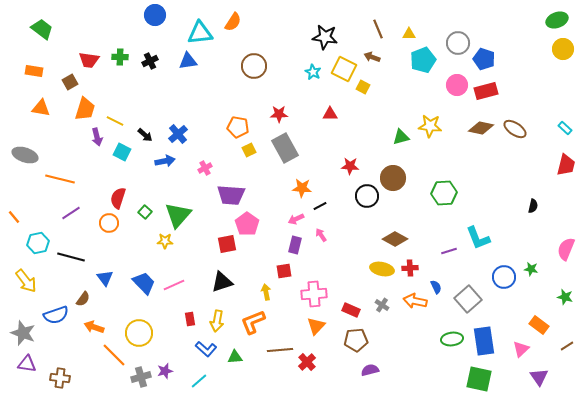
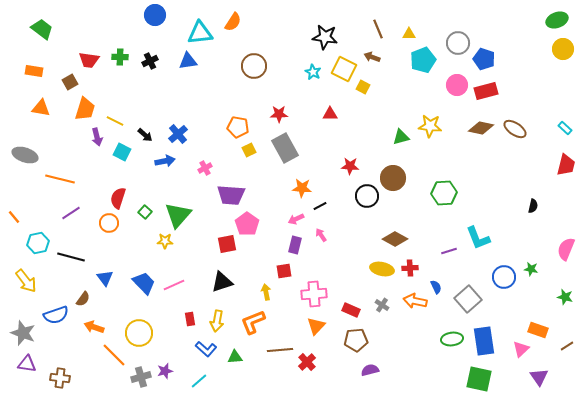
orange rectangle at (539, 325): moved 1 px left, 5 px down; rotated 18 degrees counterclockwise
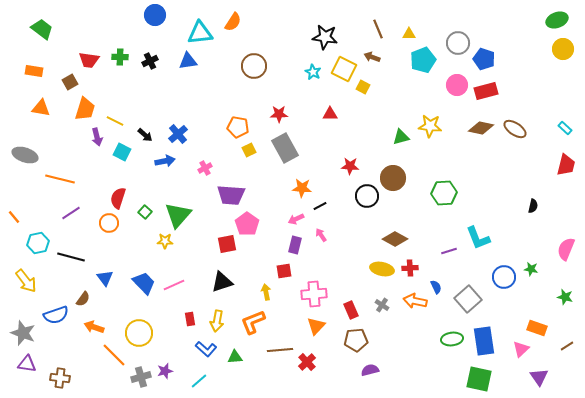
red rectangle at (351, 310): rotated 42 degrees clockwise
orange rectangle at (538, 330): moved 1 px left, 2 px up
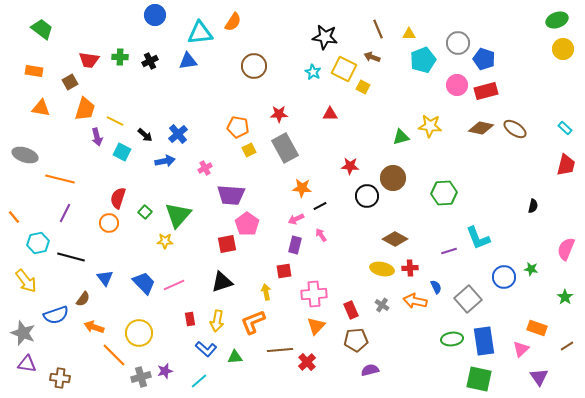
purple line at (71, 213): moved 6 px left; rotated 30 degrees counterclockwise
green star at (565, 297): rotated 21 degrees clockwise
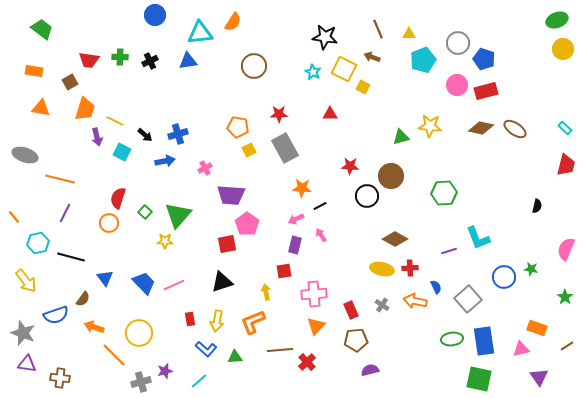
blue cross at (178, 134): rotated 24 degrees clockwise
brown circle at (393, 178): moved 2 px left, 2 px up
black semicircle at (533, 206): moved 4 px right
pink triangle at (521, 349): rotated 30 degrees clockwise
gray cross at (141, 377): moved 5 px down
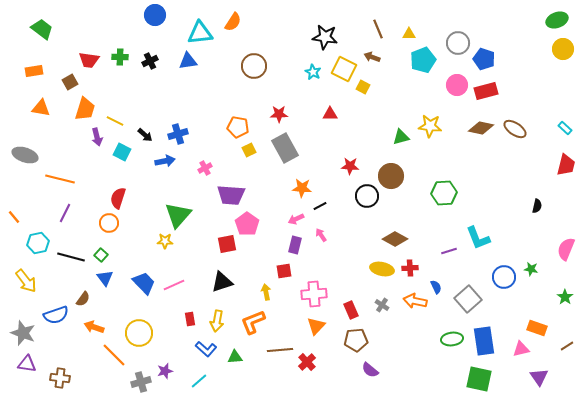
orange rectangle at (34, 71): rotated 18 degrees counterclockwise
green square at (145, 212): moved 44 px left, 43 px down
purple semicircle at (370, 370): rotated 126 degrees counterclockwise
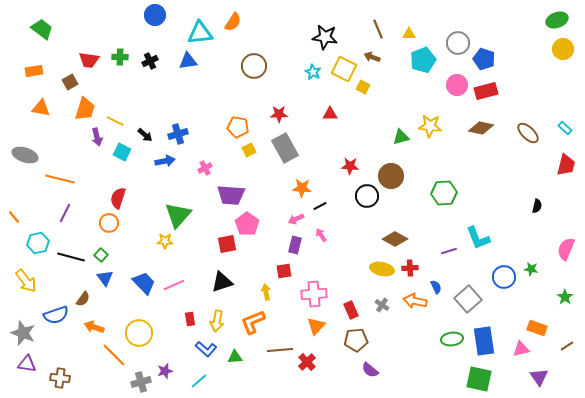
brown ellipse at (515, 129): moved 13 px right, 4 px down; rotated 10 degrees clockwise
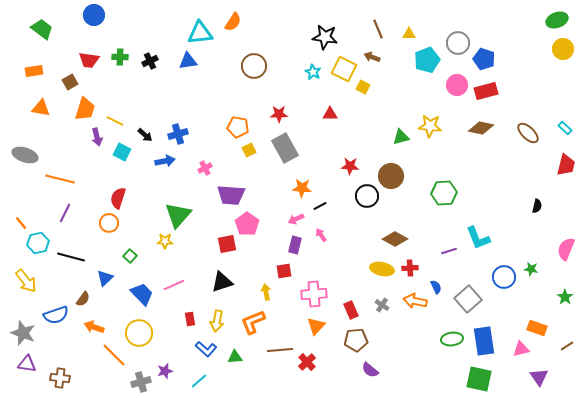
blue circle at (155, 15): moved 61 px left
cyan pentagon at (423, 60): moved 4 px right
orange line at (14, 217): moved 7 px right, 6 px down
green square at (101, 255): moved 29 px right, 1 px down
blue triangle at (105, 278): rotated 24 degrees clockwise
blue trapezoid at (144, 283): moved 2 px left, 11 px down
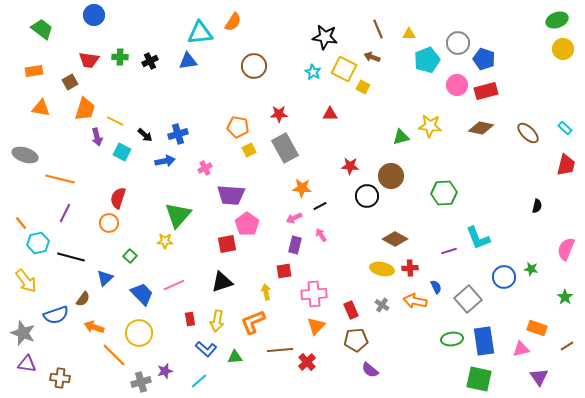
pink arrow at (296, 219): moved 2 px left, 1 px up
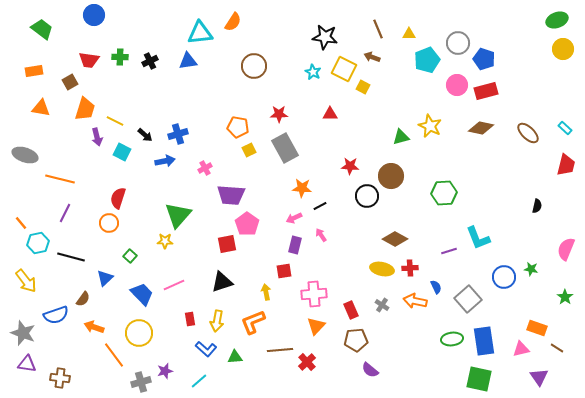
yellow star at (430, 126): rotated 20 degrees clockwise
brown line at (567, 346): moved 10 px left, 2 px down; rotated 64 degrees clockwise
orange line at (114, 355): rotated 8 degrees clockwise
